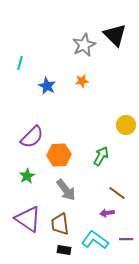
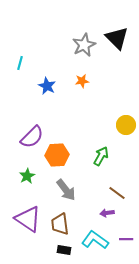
black triangle: moved 2 px right, 3 px down
orange hexagon: moved 2 px left
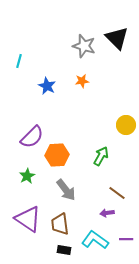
gray star: moved 1 px down; rotated 30 degrees counterclockwise
cyan line: moved 1 px left, 2 px up
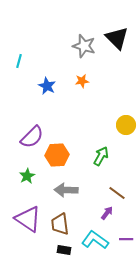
gray arrow: rotated 130 degrees clockwise
purple arrow: rotated 136 degrees clockwise
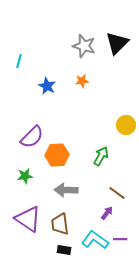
black triangle: moved 5 px down; rotated 30 degrees clockwise
green star: moved 2 px left; rotated 21 degrees clockwise
purple line: moved 6 px left
